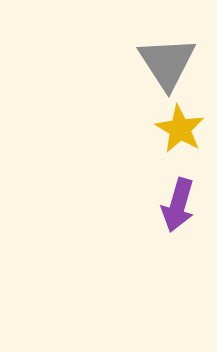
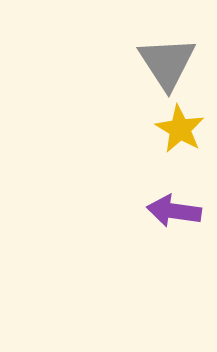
purple arrow: moved 4 px left, 6 px down; rotated 82 degrees clockwise
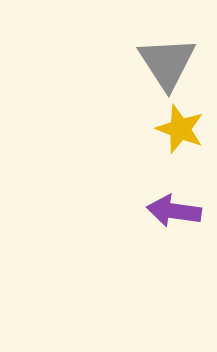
yellow star: rotated 9 degrees counterclockwise
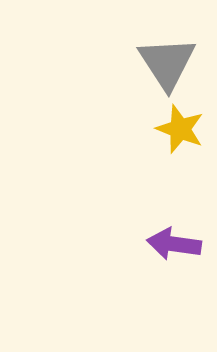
purple arrow: moved 33 px down
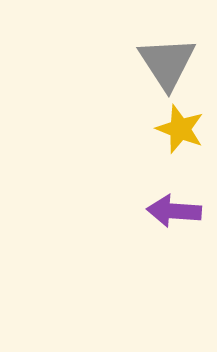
purple arrow: moved 33 px up; rotated 4 degrees counterclockwise
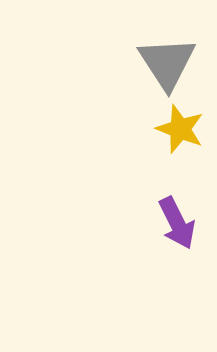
purple arrow: moved 3 px right, 12 px down; rotated 120 degrees counterclockwise
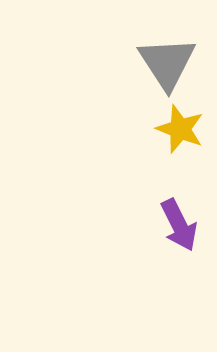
purple arrow: moved 2 px right, 2 px down
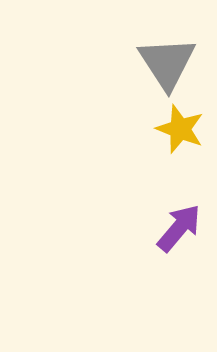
purple arrow: moved 3 px down; rotated 114 degrees counterclockwise
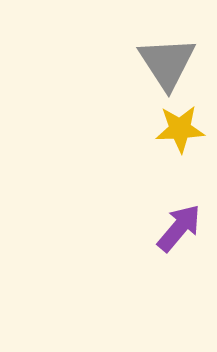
yellow star: rotated 24 degrees counterclockwise
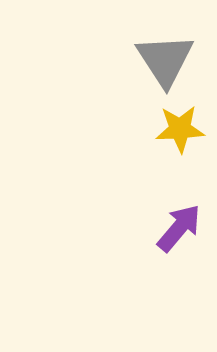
gray triangle: moved 2 px left, 3 px up
